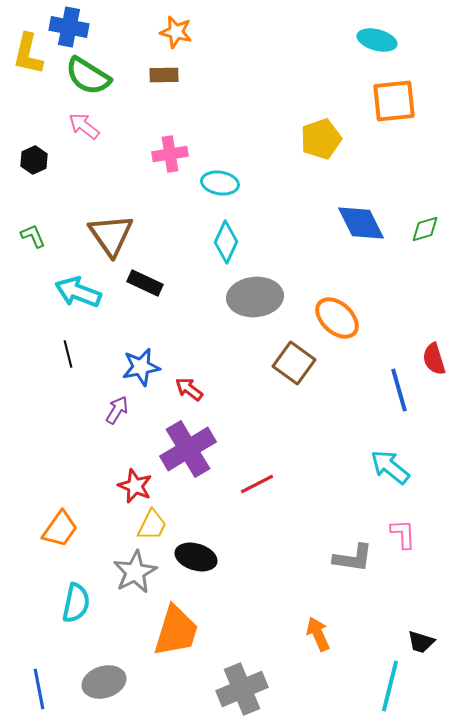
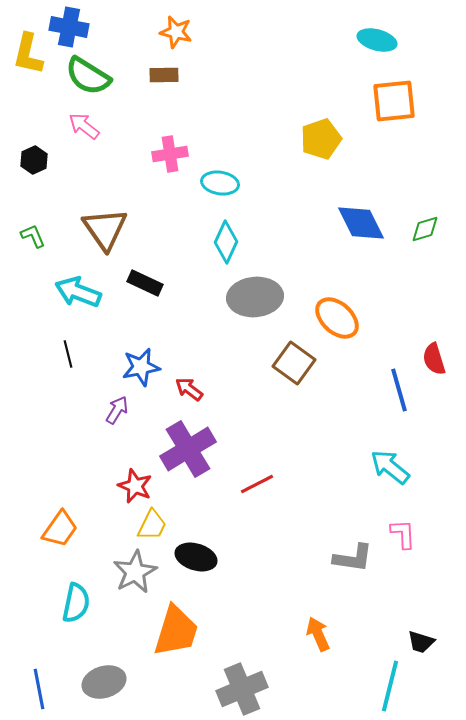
brown triangle at (111, 235): moved 6 px left, 6 px up
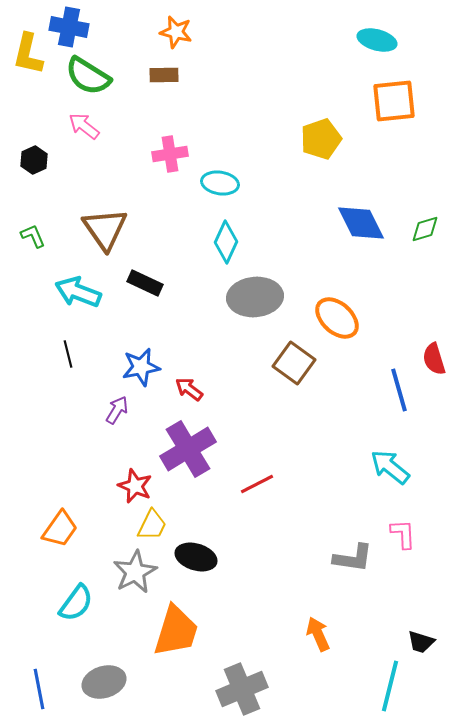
cyan semicircle at (76, 603): rotated 24 degrees clockwise
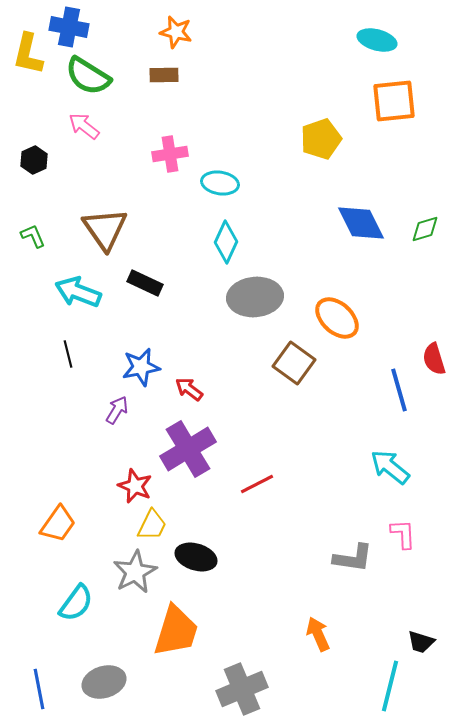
orange trapezoid at (60, 529): moved 2 px left, 5 px up
